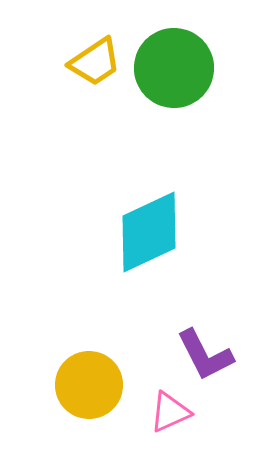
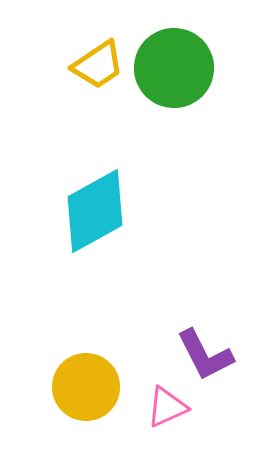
yellow trapezoid: moved 3 px right, 3 px down
cyan diamond: moved 54 px left, 21 px up; rotated 4 degrees counterclockwise
yellow circle: moved 3 px left, 2 px down
pink triangle: moved 3 px left, 5 px up
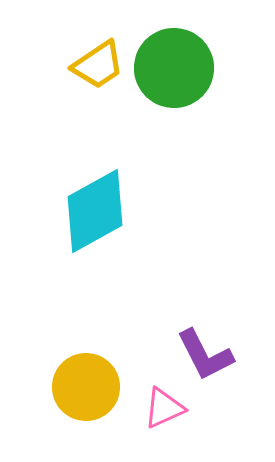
pink triangle: moved 3 px left, 1 px down
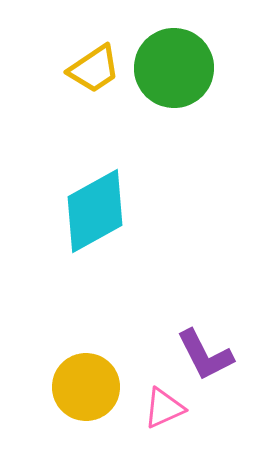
yellow trapezoid: moved 4 px left, 4 px down
